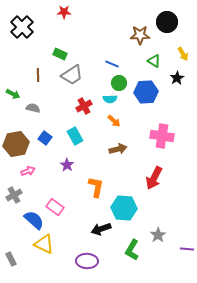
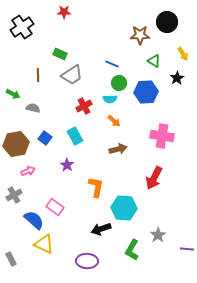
black cross: rotated 10 degrees clockwise
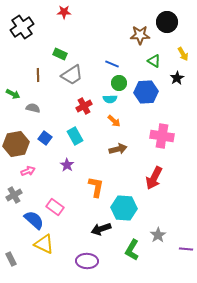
purple line: moved 1 px left
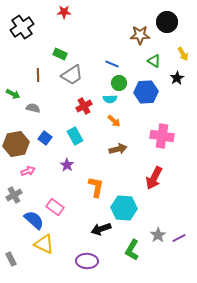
purple line: moved 7 px left, 11 px up; rotated 32 degrees counterclockwise
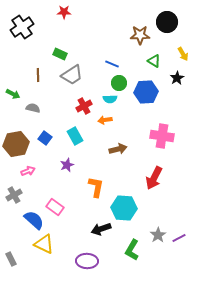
orange arrow: moved 9 px left, 1 px up; rotated 128 degrees clockwise
purple star: rotated 16 degrees clockwise
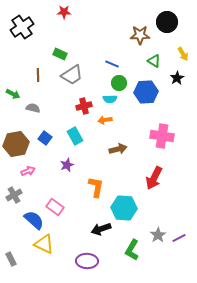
red cross: rotated 14 degrees clockwise
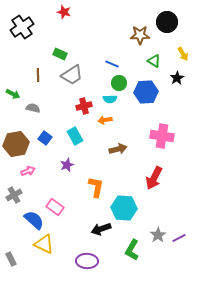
red star: rotated 16 degrees clockwise
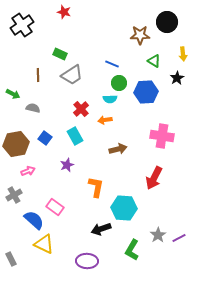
black cross: moved 2 px up
yellow arrow: rotated 24 degrees clockwise
red cross: moved 3 px left, 3 px down; rotated 28 degrees counterclockwise
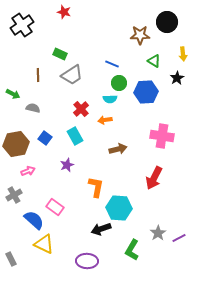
cyan hexagon: moved 5 px left
gray star: moved 2 px up
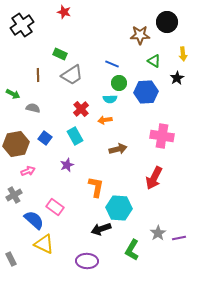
purple line: rotated 16 degrees clockwise
